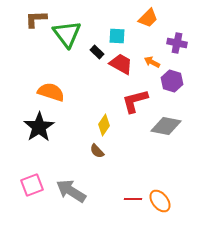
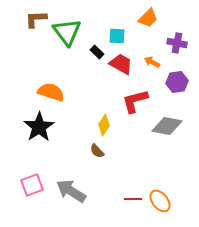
green triangle: moved 2 px up
purple hexagon: moved 5 px right, 1 px down; rotated 25 degrees counterclockwise
gray diamond: moved 1 px right
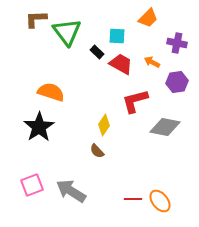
gray diamond: moved 2 px left, 1 px down
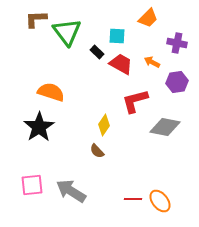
pink square: rotated 15 degrees clockwise
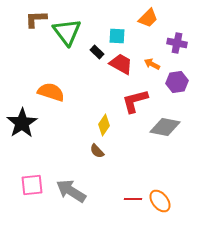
orange arrow: moved 2 px down
black star: moved 17 px left, 4 px up
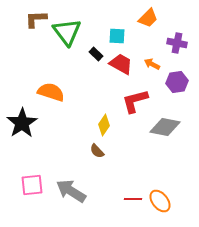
black rectangle: moved 1 px left, 2 px down
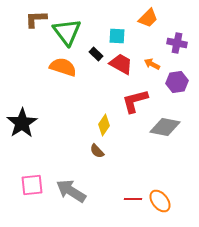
orange semicircle: moved 12 px right, 25 px up
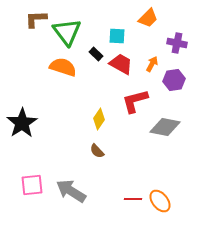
orange arrow: rotated 91 degrees clockwise
purple hexagon: moved 3 px left, 2 px up
yellow diamond: moved 5 px left, 6 px up
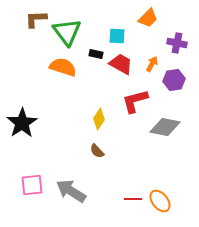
black rectangle: rotated 32 degrees counterclockwise
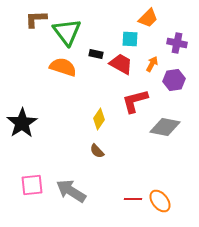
cyan square: moved 13 px right, 3 px down
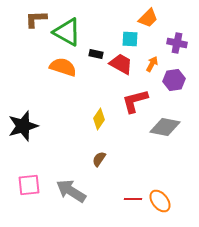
green triangle: rotated 24 degrees counterclockwise
black star: moved 1 px right, 3 px down; rotated 16 degrees clockwise
brown semicircle: moved 2 px right, 8 px down; rotated 77 degrees clockwise
pink square: moved 3 px left
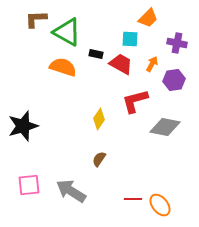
orange ellipse: moved 4 px down
